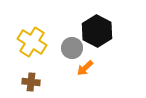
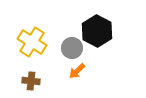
orange arrow: moved 8 px left, 3 px down
brown cross: moved 1 px up
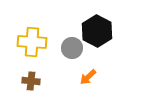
yellow cross: rotated 28 degrees counterclockwise
orange arrow: moved 11 px right, 6 px down
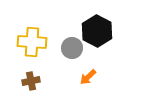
brown cross: rotated 18 degrees counterclockwise
